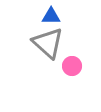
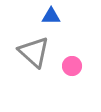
gray triangle: moved 14 px left, 9 px down
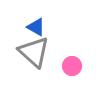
blue triangle: moved 15 px left, 11 px down; rotated 30 degrees clockwise
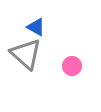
gray triangle: moved 8 px left, 2 px down
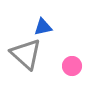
blue triangle: moved 7 px right; rotated 42 degrees counterclockwise
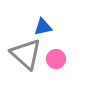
pink circle: moved 16 px left, 7 px up
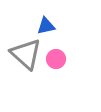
blue triangle: moved 3 px right, 1 px up
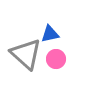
blue triangle: moved 4 px right, 8 px down
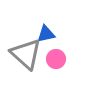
blue triangle: moved 4 px left
